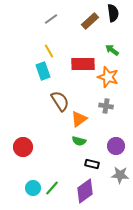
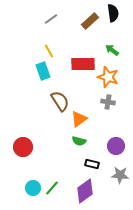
gray cross: moved 2 px right, 4 px up
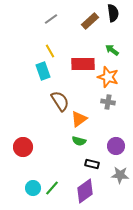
yellow line: moved 1 px right
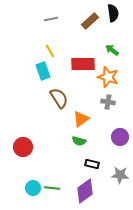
gray line: rotated 24 degrees clockwise
brown semicircle: moved 1 px left, 3 px up
orange triangle: moved 2 px right
purple circle: moved 4 px right, 9 px up
green line: rotated 56 degrees clockwise
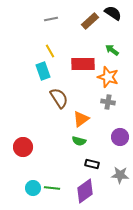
black semicircle: rotated 48 degrees counterclockwise
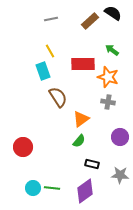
brown semicircle: moved 1 px left, 1 px up
green semicircle: rotated 64 degrees counterclockwise
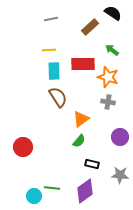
brown rectangle: moved 6 px down
yellow line: moved 1 px left, 1 px up; rotated 64 degrees counterclockwise
cyan rectangle: moved 11 px right; rotated 18 degrees clockwise
cyan circle: moved 1 px right, 8 px down
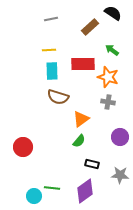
cyan rectangle: moved 2 px left
brown semicircle: rotated 140 degrees clockwise
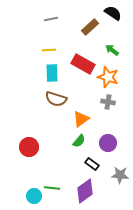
red rectangle: rotated 30 degrees clockwise
cyan rectangle: moved 2 px down
brown semicircle: moved 2 px left, 2 px down
purple circle: moved 12 px left, 6 px down
red circle: moved 6 px right
black rectangle: rotated 24 degrees clockwise
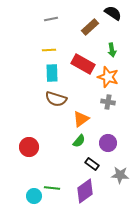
green arrow: rotated 136 degrees counterclockwise
